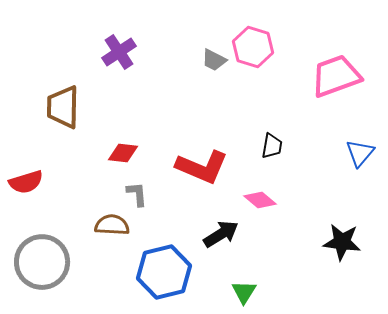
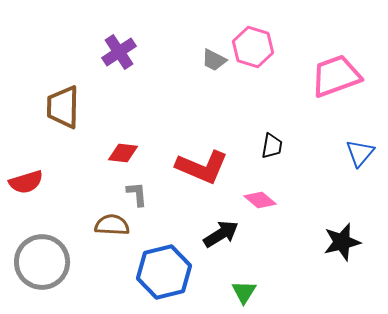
black star: rotated 21 degrees counterclockwise
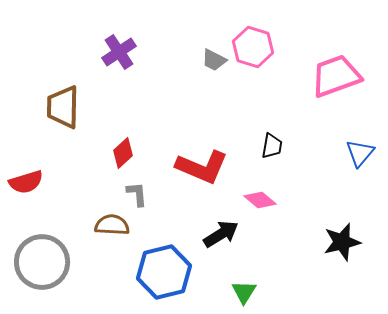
red diamond: rotated 48 degrees counterclockwise
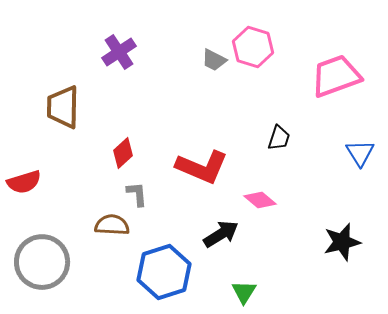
black trapezoid: moved 7 px right, 8 px up; rotated 8 degrees clockwise
blue triangle: rotated 12 degrees counterclockwise
red semicircle: moved 2 px left
blue hexagon: rotated 4 degrees counterclockwise
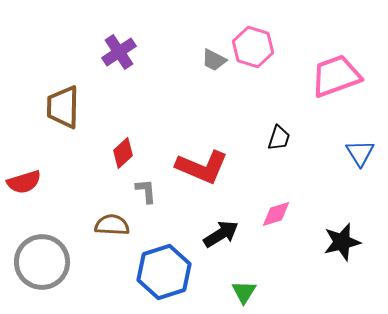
gray L-shape: moved 9 px right, 3 px up
pink diamond: moved 16 px right, 14 px down; rotated 56 degrees counterclockwise
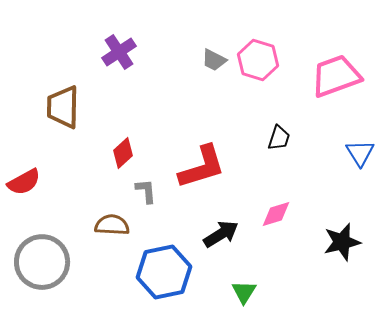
pink hexagon: moved 5 px right, 13 px down
red L-shape: rotated 40 degrees counterclockwise
red semicircle: rotated 12 degrees counterclockwise
blue hexagon: rotated 6 degrees clockwise
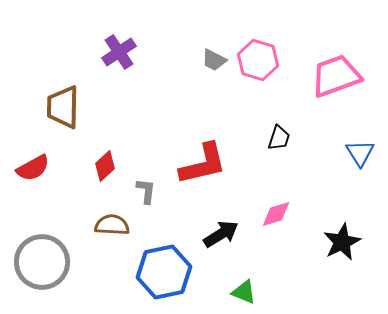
red diamond: moved 18 px left, 13 px down
red L-shape: moved 1 px right, 3 px up; rotated 4 degrees clockwise
red semicircle: moved 9 px right, 14 px up
gray L-shape: rotated 12 degrees clockwise
black star: rotated 12 degrees counterclockwise
green triangle: rotated 40 degrees counterclockwise
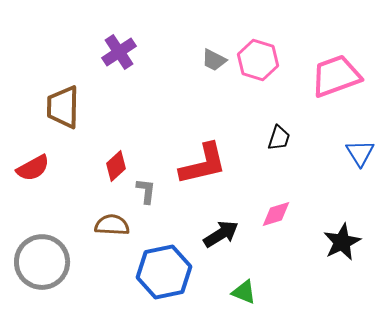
red diamond: moved 11 px right
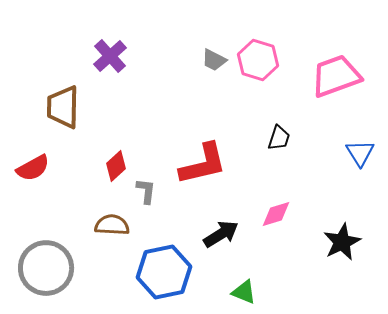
purple cross: moved 9 px left, 4 px down; rotated 8 degrees counterclockwise
gray circle: moved 4 px right, 6 px down
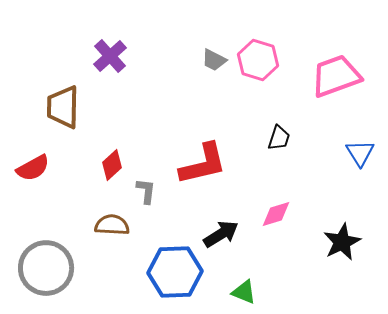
red diamond: moved 4 px left, 1 px up
blue hexagon: moved 11 px right; rotated 10 degrees clockwise
